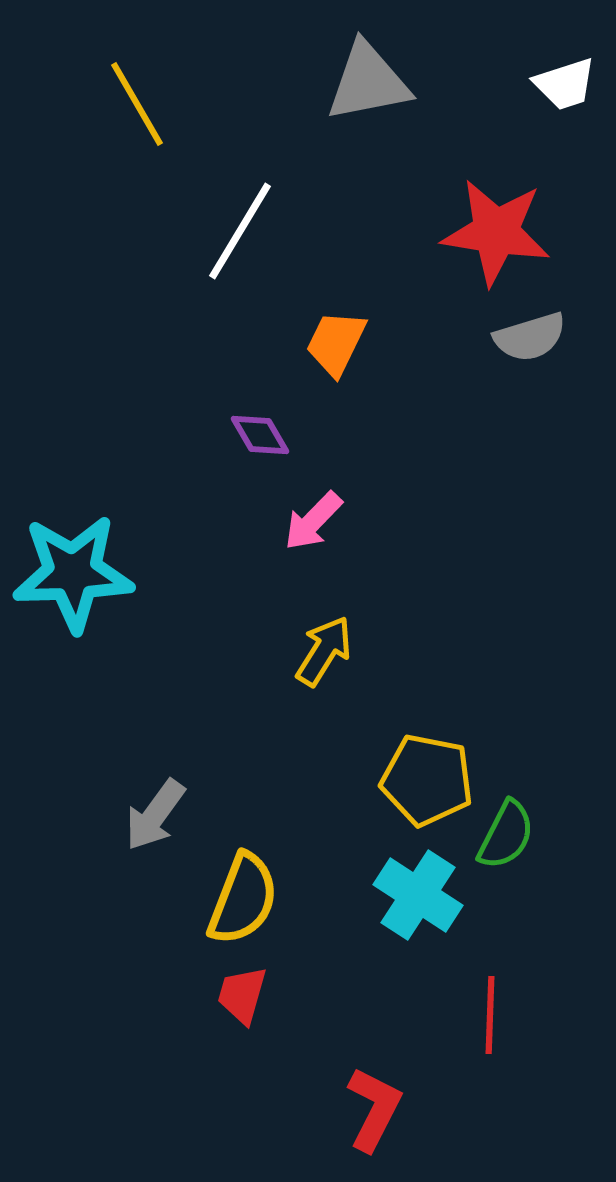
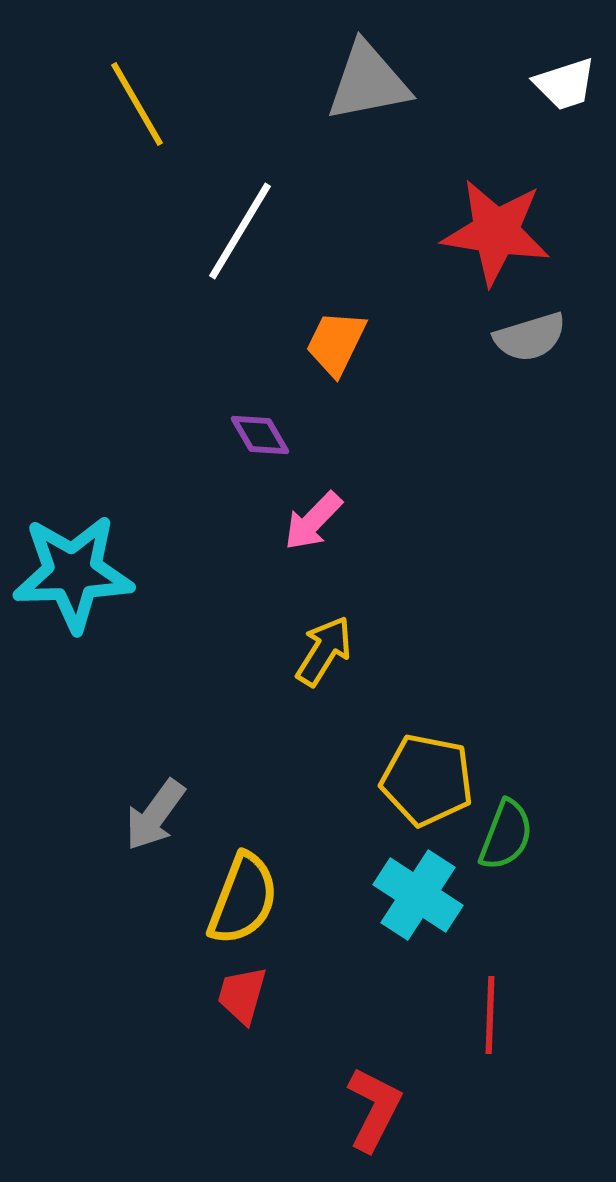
green semicircle: rotated 6 degrees counterclockwise
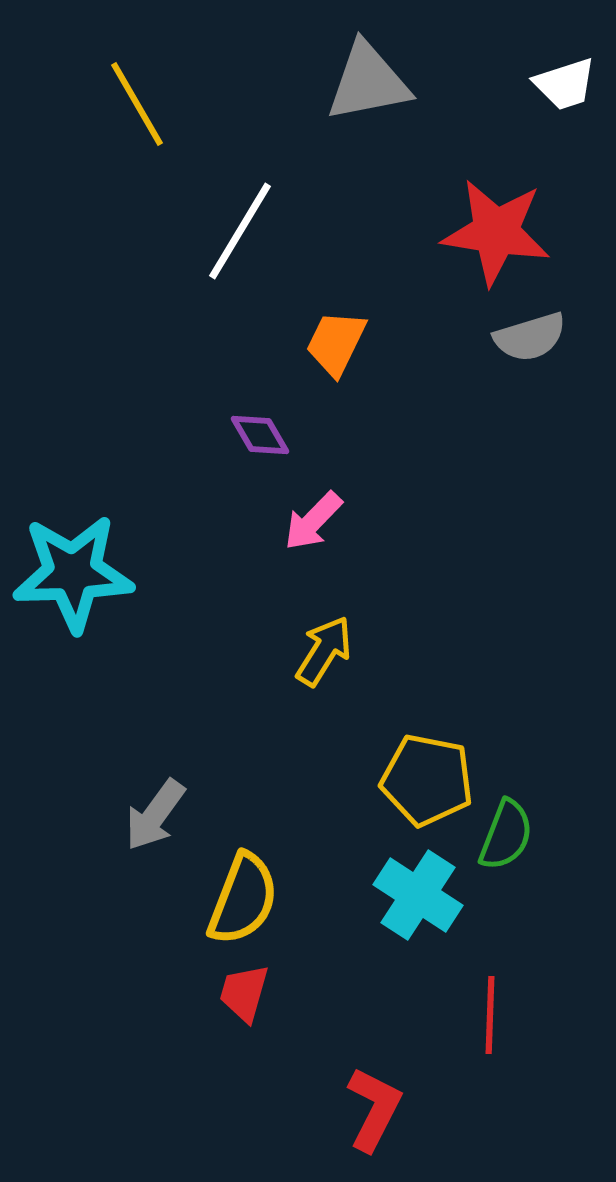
red trapezoid: moved 2 px right, 2 px up
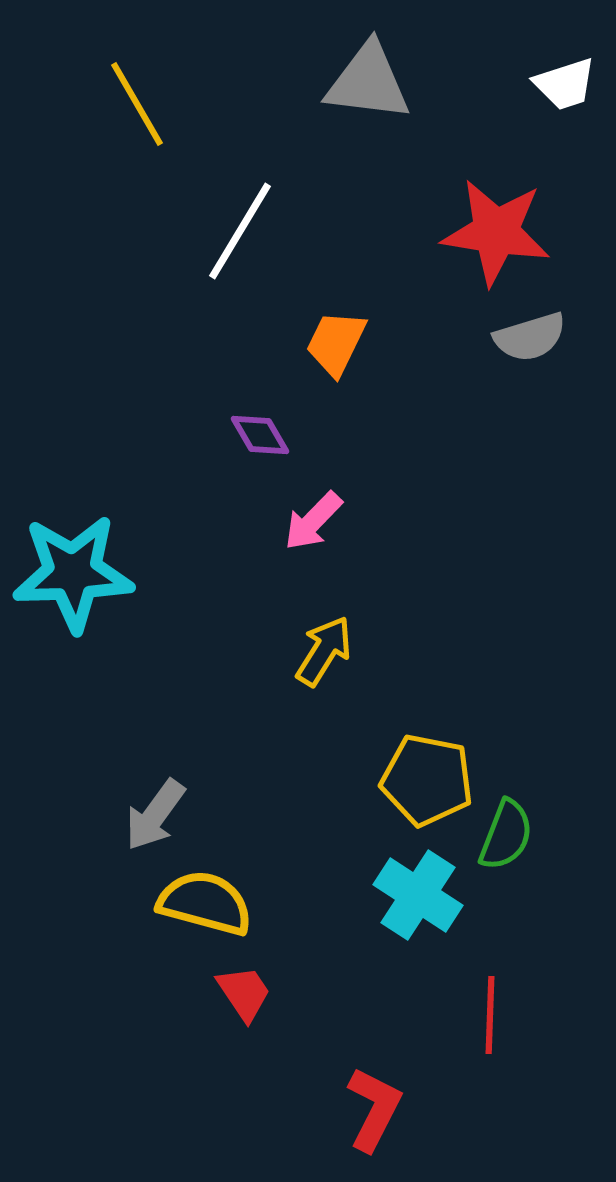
gray triangle: rotated 18 degrees clockwise
yellow semicircle: moved 38 px left, 4 px down; rotated 96 degrees counterclockwise
red trapezoid: rotated 130 degrees clockwise
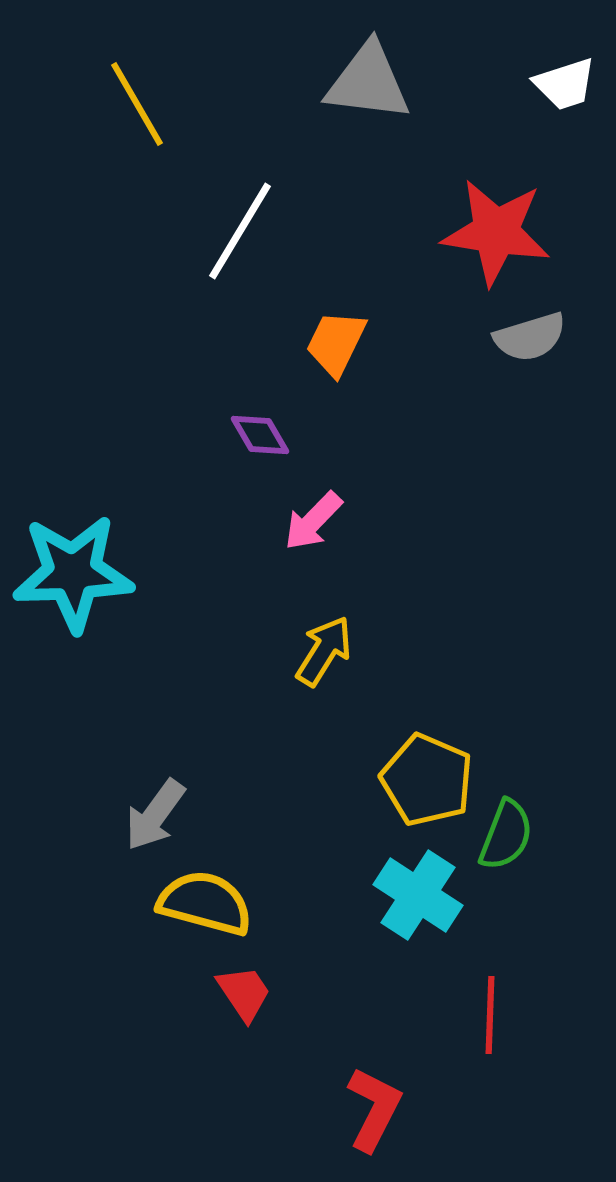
yellow pentagon: rotated 12 degrees clockwise
